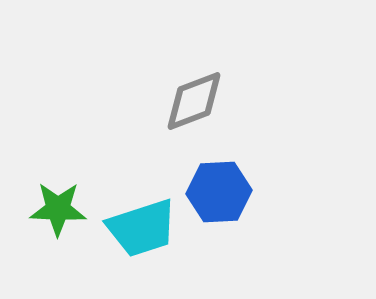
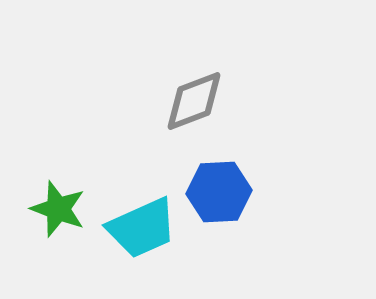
green star: rotated 18 degrees clockwise
cyan trapezoid: rotated 6 degrees counterclockwise
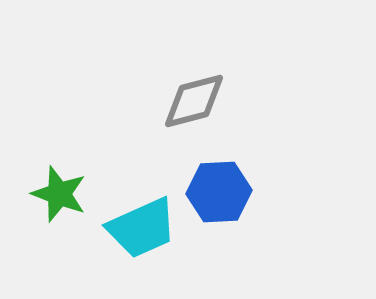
gray diamond: rotated 6 degrees clockwise
green star: moved 1 px right, 15 px up
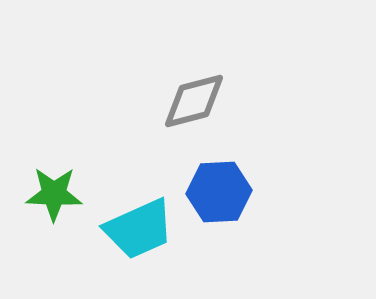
green star: moved 5 px left; rotated 18 degrees counterclockwise
cyan trapezoid: moved 3 px left, 1 px down
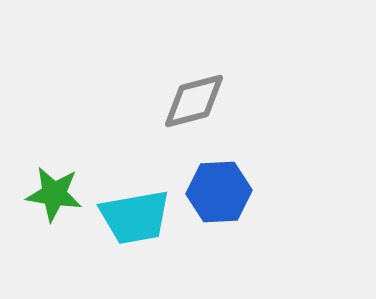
green star: rotated 6 degrees clockwise
cyan trapezoid: moved 4 px left, 12 px up; rotated 14 degrees clockwise
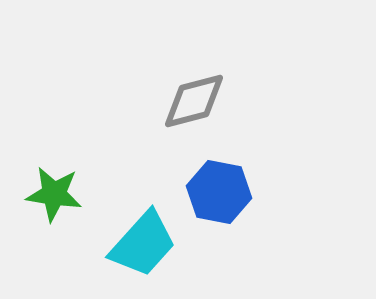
blue hexagon: rotated 14 degrees clockwise
cyan trapezoid: moved 8 px right, 27 px down; rotated 38 degrees counterclockwise
